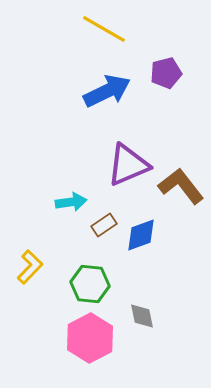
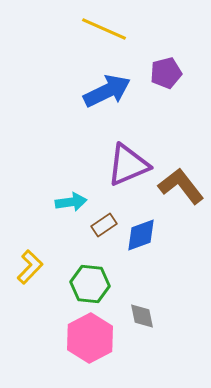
yellow line: rotated 6 degrees counterclockwise
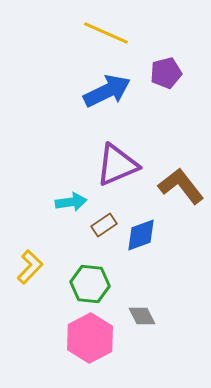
yellow line: moved 2 px right, 4 px down
purple triangle: moved 11 px left
gray diamond: rotated 16 degrees counterclockwise
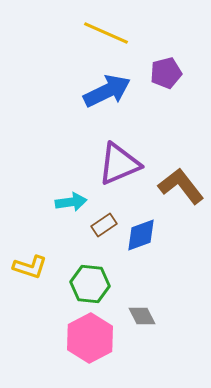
purple triangle: moved 2 px right, 1 px up
yellow L-shape: rotated 64 degrees clockwise
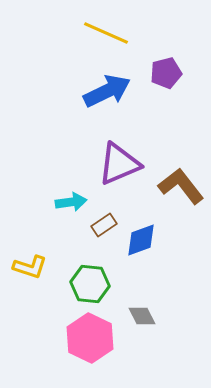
blue diamond: moved 5 px down
pink hexagon: rotated 6 degrees counterclockwise
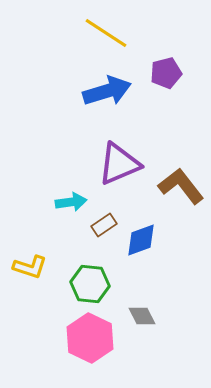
yellow line: rotated 9 degrees clockwise
blue arrow: rotated 9 degrees clockwise
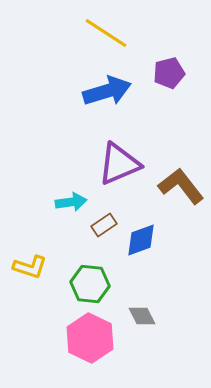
purple pentagon: moved 3 px right
